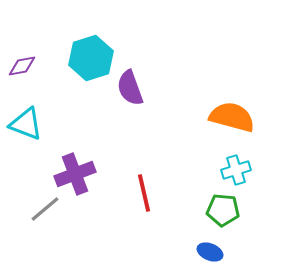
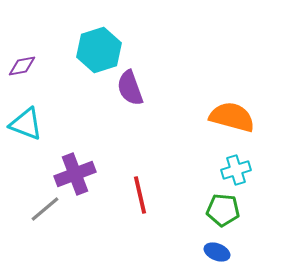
cyan hexagon: moved 8 px right, 8 px up
red line: moved 4 px left, 2 px down
blue ellipse: moved 7 px right
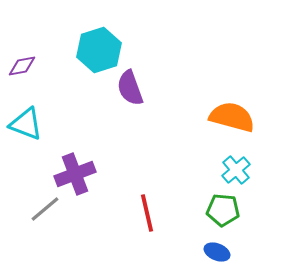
cyan cross: rotated 24 degrees counterclockwise
red line: moved 7 px right, 18 px down
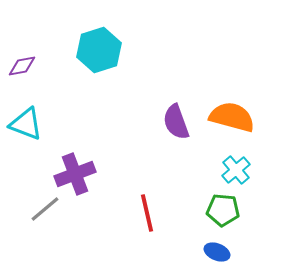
purple semicircle: moved 46 px right, 34 px down
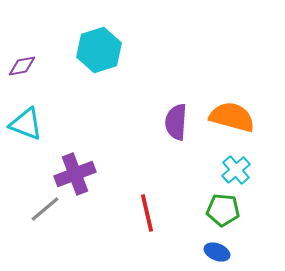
purple semicircle: rotated 24 degrees clockwise
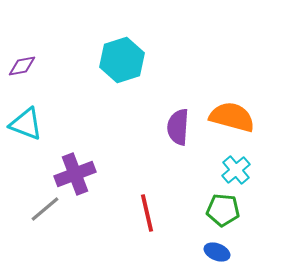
cyan hexagon: moved 23 px right, 10 px down
purple semicircle: moved 2 px right, 5 px down
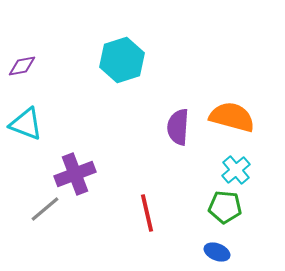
green pentagon: moved 2 px right, 3 px up
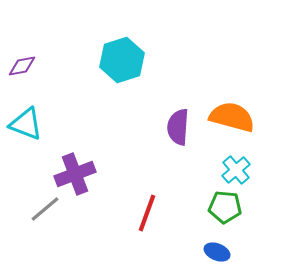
red line: rotated 33 degrees clockwise
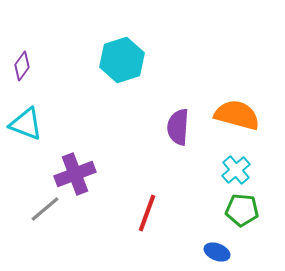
purple diamond: rotated 44 degrees counterclockwise
orange semicircle: moved 5 px right, 2 px up
green pentagon: moved 17 px right, 3 px down
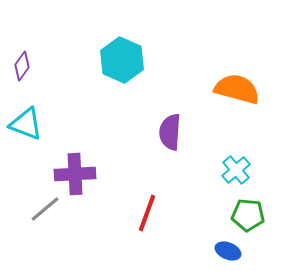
cyan hexagon: rotated 18 degrees counterclockwise
orange semicircle: moved 26 px up
purple semicircle: moved 8 px left, 5 px down
purple cross: rotated 18 degrees clockwise
green pentagon: moved 6 px right, 5 px down
blue ellipse: moved 11 px right, 1 px up
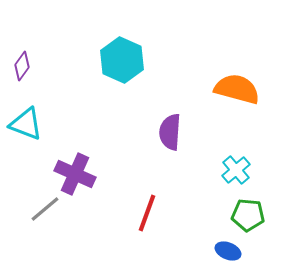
purple cross: rotated 27 degrees clockwise
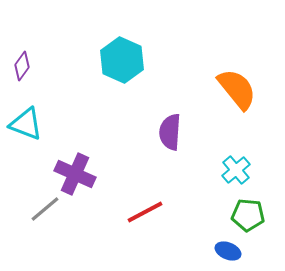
orange semicircle: rotated 36 degrees clockwise
red line: moved 2 px left, 1 px up; rotated 42 degrees clockwise
